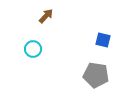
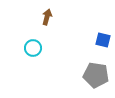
brown arrow: moved 1 px right, 1 px down; rotated 28 degrees counterclockwise
cyan circle: moved 1 px up
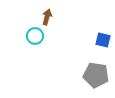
cyan circle: moved 2 px right, 12 px up
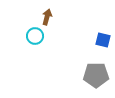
gray pentagon: rotated 10 degrees counterclockwise
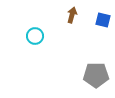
brown arrow: moved 25 px right, 2 px up
blue square: moved 20 px up
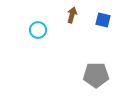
cyan circle: moved 3 px right, 6 px up
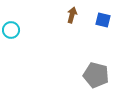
cyan circle: moved 27 px left
gray pentagon: rotated 15 degrees clockwise
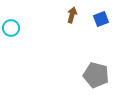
blue square: moved 2 px left, 1 px up; rotated 35 degrees counterclockwise
cyan circle: moved 2 px up
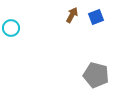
brown arrow: rotated 14 degrees clockwise
blue square: moved 5 px left, 2 px up
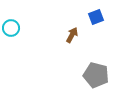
brown arrow: moved 20 px down
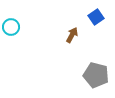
blue square: rotated 14 degrees counterclockwise
cyan circle: moved 1 px up
